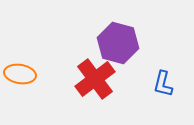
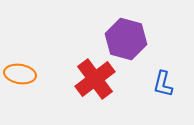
purple hexagon: moved 8 px right, 4 px up
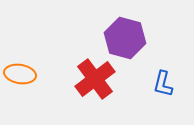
purple hexagon: moved 1 px left, 1 px up
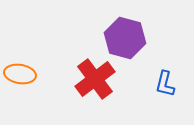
blue L-shape: moved 2 px right
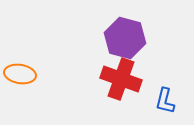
red cross: moved 26 px right; rotated 33 degrees counterclockwise
blue L-shape: moved 17 px down
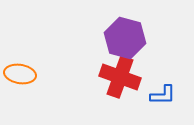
red cross: moved 1 px left, 2 px up
blue L-shape: moved 2 px left, 6 px up; rotated 104 degrees counterclockwise
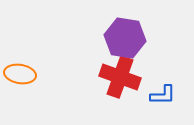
purple hexagon: rotated 6 degrees counterclockwise
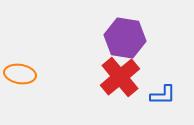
red cross: rotated 30 degrees clockwise
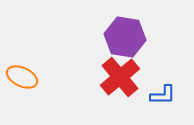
purple hexagon: moved 1 px up
orange ellipse: moved 2 px right, 3 px down; rotated 16 degrees clockwise
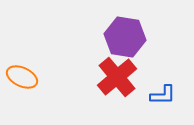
red cross: moved 3 px left
